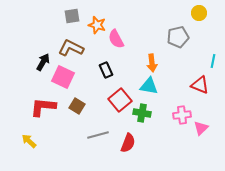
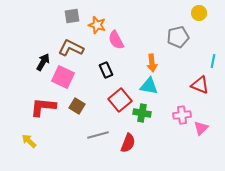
pink semicircle: moved 1 px down
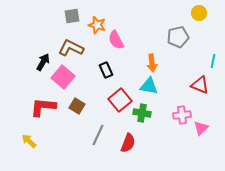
pink square: rotated 15 degrees clockwise
gray line: rotated 50 degrees counterclockwise
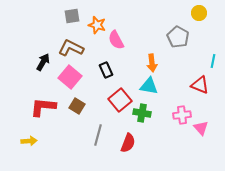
gray pentagon: rotated 30 degrees counterclockwise
pink square: moved 7 px right
pink triangle: rotated 28 degrees counterclockwise
gray line: rotated 10 degrees counterclockwise
yellow arrow: rotated 133 degrees clockwise
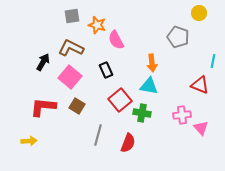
gray pentagon: rotated 10 degrees counterclockwise
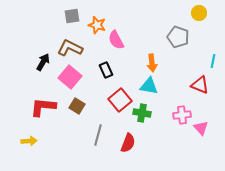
brown L-shape: moved 1 px left
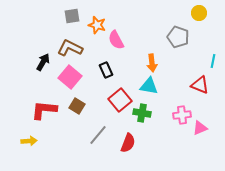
red L-shape: moved 1 px right, 3 px down
pink triangle: moved 1 px left; rotated 49 degrees clockwise
gray line: rotated 25 degrees clockwise
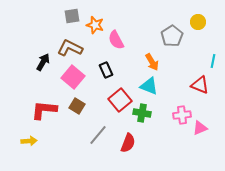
yellow circle: moved 1 px left, 9 px down
orange star: moved 2 px left
gray pentagon: moved 6 px left, 1 px up; rotated 20 degrees clockwise
orange arrow: moved 1 px up; rotated 24 degrees counterclockwise
pink square: moved 3 px right
cyan triangle: rotated 12 degrees clockwise
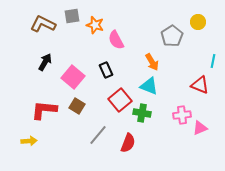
brown L-shape: moved 27 px left, 24 px up
black arrow: moved 2 px right
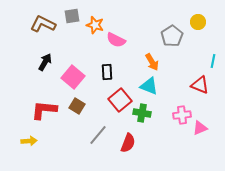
pink semicircle: rotated 36 degrees counterclockwise
black rectangle: moved 1 px right, 2 px down; rotated 21 degrees clockwise
